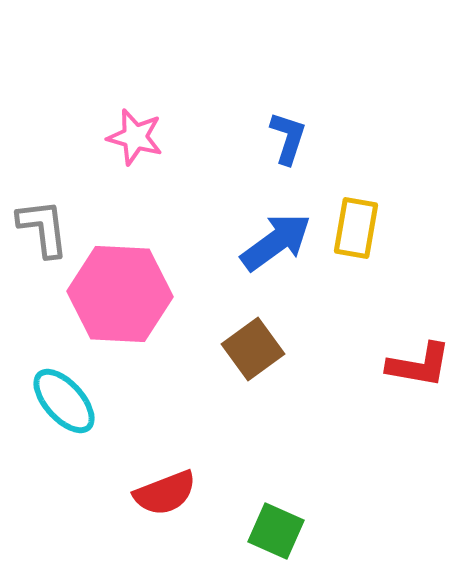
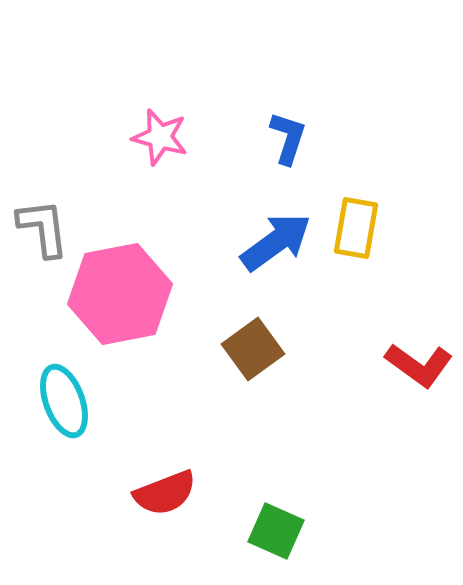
pink star: moved 25 px right
pink hexagon: rotated 14 degrees counterclockwise
red L-shape: rotated 26 degrees clockwise
cyan ellipse: rotated 22 degrees clockwise
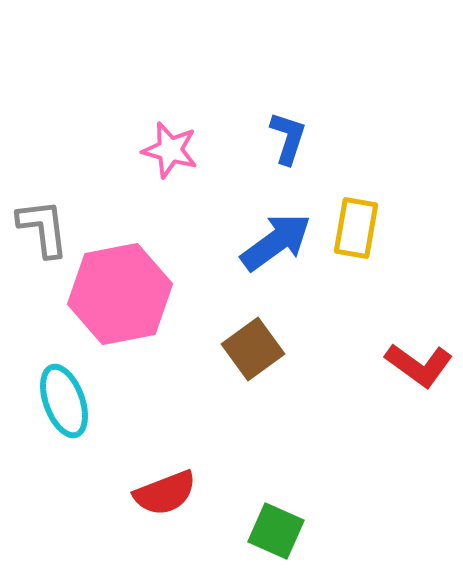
pink star: moved 10 px right, 13 px down
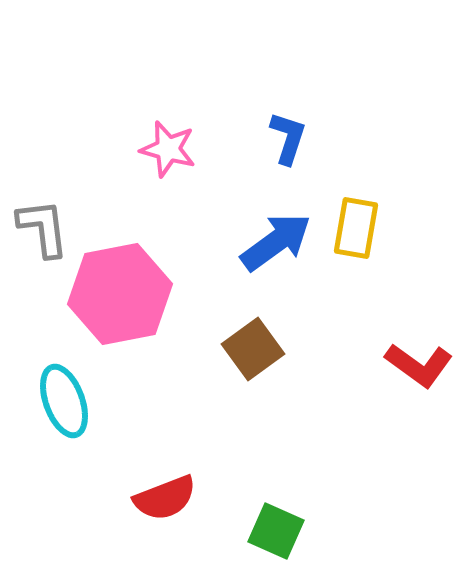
pink star: moved 2 px left, 1 px up
red semicircle: moved 5 px down
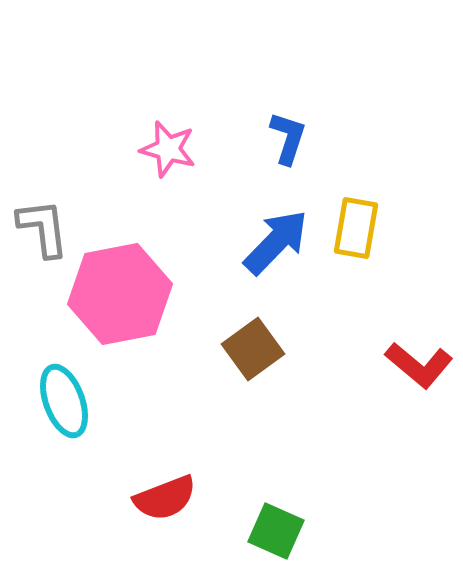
blue arrow: rotated 10 degrees counterclockwise
red L-shape: rotated 4 degrees clockwise
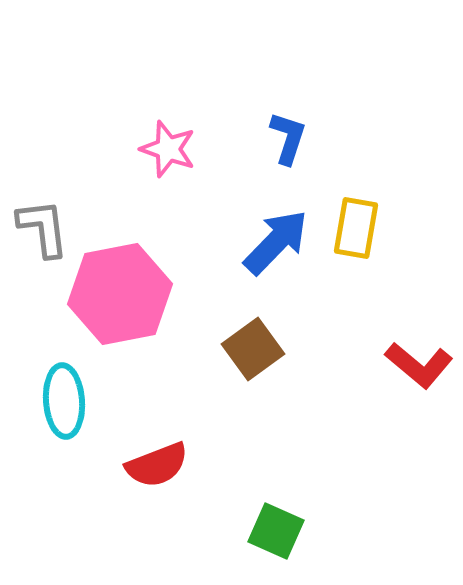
pink star: rotated 4 degrees clockwise
cyan ellipse: rotated 16 degrees clockwise
red semicircle: moved 8 px left, 33 px up
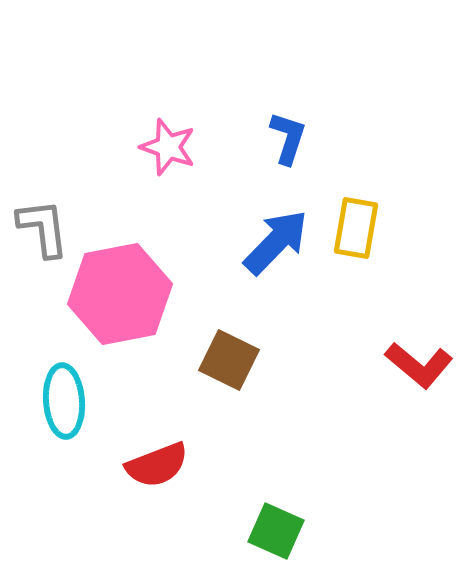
pink star: moved 2 px up
brown square: moved 24 px left, 11 px down; rotated 28 degrees counterclockwise
